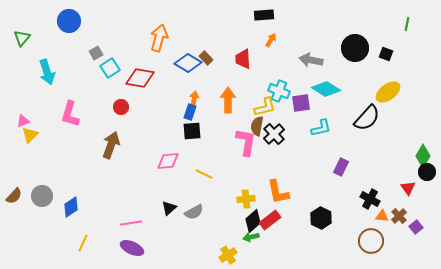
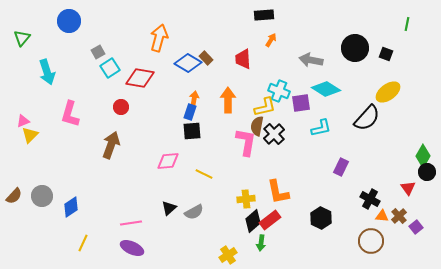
gray square at (96, 53): moved 2 px right, 1 px up
green arrow at (251, 237): moved 10 px right, 6 px down; rotated 70 degrees counterclockwise
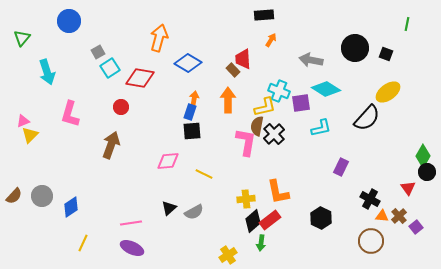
brown rectangle at (206, 58): moved 27 px right, 12 px down
